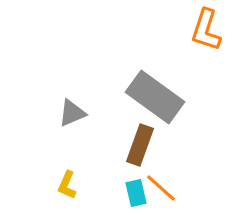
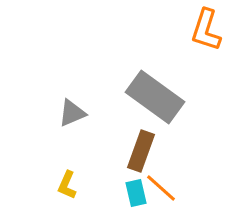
brown rectangle: moved 1 px right, 6 px down
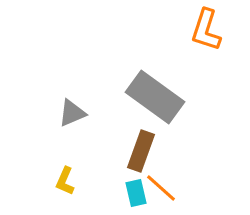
yellow L-shape: moved 2 px left, 4 px up
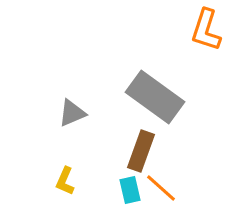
cyan rectangle: moved 6 px left, 3 px up
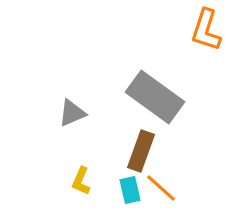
yellow L-shape: moved 16 px right
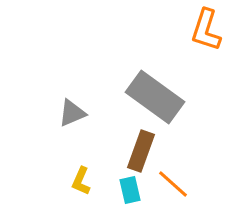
orange line: moved 12 px right, 4 px up
